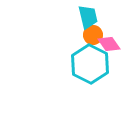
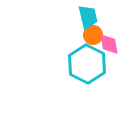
pink diamond: rotated 25 degrees clockwise
cyan hexagon: moved 3 px left
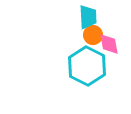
cyan trapezoid: rotated 10 degrees clockwise
cyan hexagon: moved 2 px down
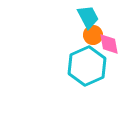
cyan trapezoid: rotated 25 degrees counterclockwise
cyan hexagon: rotated 9 degrees clockwise
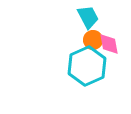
orange circle: moved 5 px down
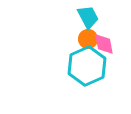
orange circle: moved 5 px left, 1 px up
pink diamond: moved 5 px left
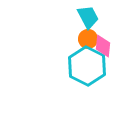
pink diamond: moved 1 px left, 2 px down; rotated 15 degrees clockwise
cyan hexagon: rotated 9 degrees counterclockwise
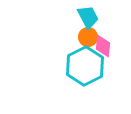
orange circle: moved 2 px up
cyan hexagon: moved 2 px left; rotated 6 degrees clockwise
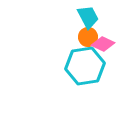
pink diamond: moved 2 px up; rotated 70 degrees counterclockwise
cyan hexagon: rotated 18 degrees clockwise
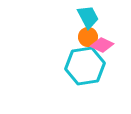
pink diamond: moved 1 px left, 1 px down
